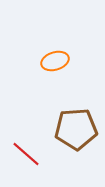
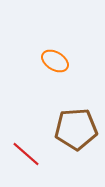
orange ellipse: rotated 48 degrees clockwise
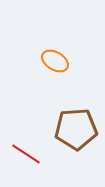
red line: rotated 8 degrees counterclockwise
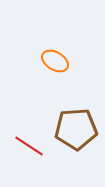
red line: moved 3 px right, 8 px up
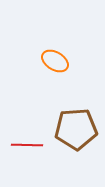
red line: moved 2 px left, 1 px up; rotated 32 degrees counterclockwise
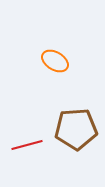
red line: rotated 16 degrees counterclockwise
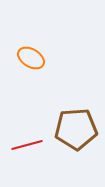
orange ellipse: moved 24 px left, 3 px up
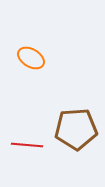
red line: rotated 20 degrees clockwise
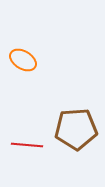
orange ellipse: moved 8 px left, 2 px down
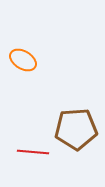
red line: moved 6 px right, 7 px down
